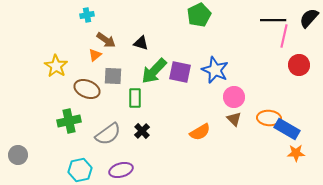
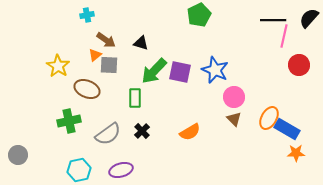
yellow star: moved 2 px right
gray square: moved 4 px left, 11 px up
orange ellipse: rotated 65 degrees counterclockwise
orange semicircle: moved 10 px left
cyan hexagon: moved 1 px left
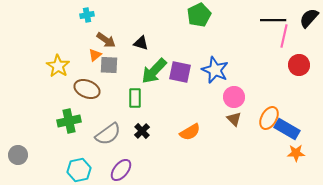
purple ellipse: rotated 35 degrees counterclockwise
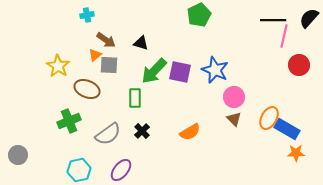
green cross: rotated 10 degrees counterclockwise
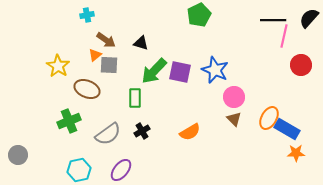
red circle: moved 2 px right
black cross: rotated 14 degrees clockwise
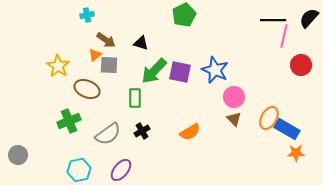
green pentagon: moved 15 px left
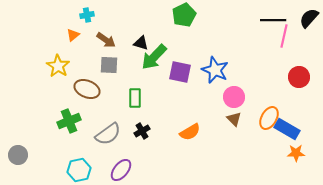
orange triangle: moved 22 px left, 20 px up
red circle: moved 2 px left, 12 px down
green arrow: moved 14 px up
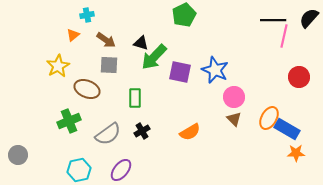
yellow star: rotated 10 degrees clockwise
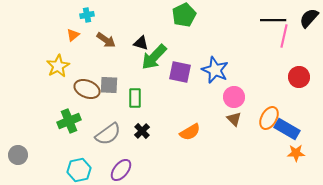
gray square: moved 20 px down
black cross: rotated 14 degrees counterclockwise
